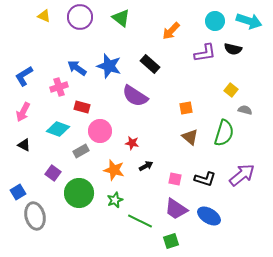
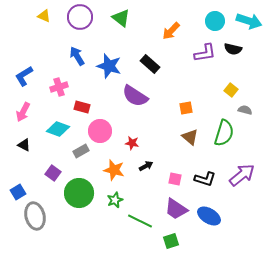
blue arrow: moved 12 px up; rotated 24 degrees clockwise
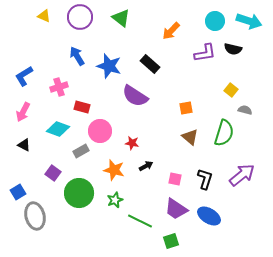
black L-shape: rotated 90 degrees counterclockwise
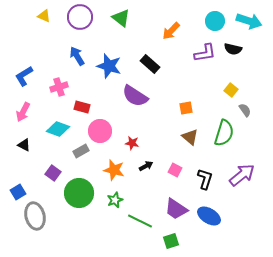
gray semicircle: rotated 40 degrees clockwise
pink square: moved 9 px up; rotated 16 degrees clockwise
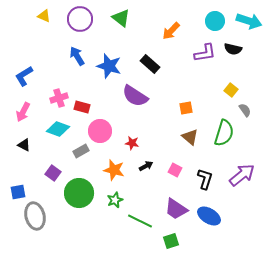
purple circle: moved 2 px down
pink cross: moved 11 px down
blue square: rotated 21 degrees clockwise
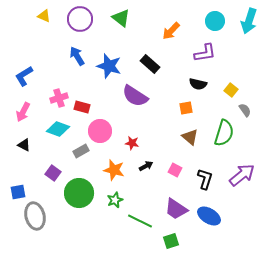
cyan arrow: rotated 90 degrees clockwise
black semicircle: moved 35 px left, 35 px down
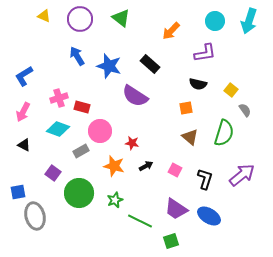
orange star: moved 4 px up
